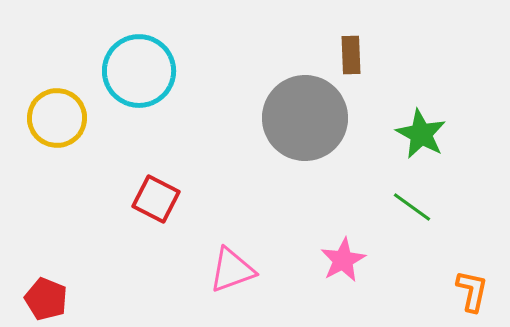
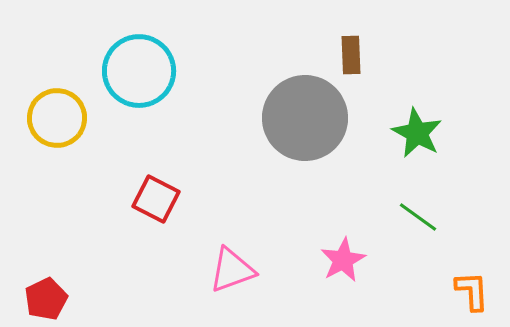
green star: moved 4 px left, 1 px up
green line: moved 6 px right, 10 px down
orange L-shape: rotated 15 degrees counterclockwise
red pentagon: rotated 24 degrees clockwise
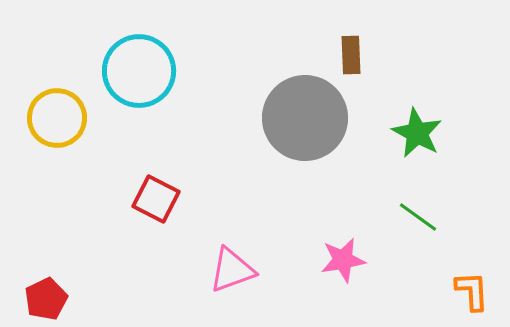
pink star: rotated 18 degrees clockwise
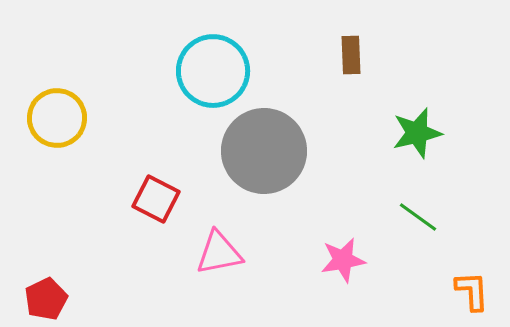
cyan circle: moved 74 px right
gray circle: moved 41 px left, 33 px down
green star: rotated 30 degrees clockwise
pink triangle: moved 13 px left, 17 px up; rotated 9 degrees clockwise
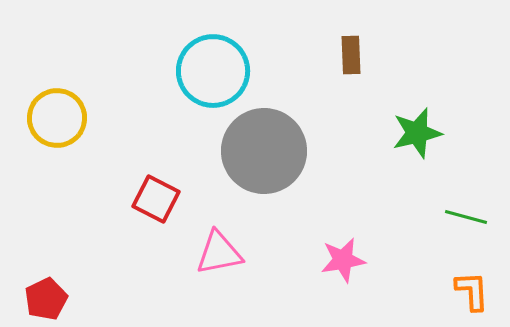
green line: moved 48 px right; rotated 21 degrees counterclockwise
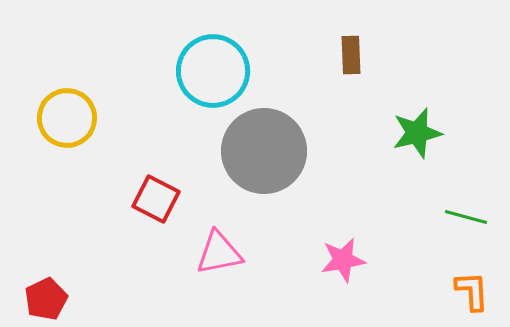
yellow circle: moved 10 px right
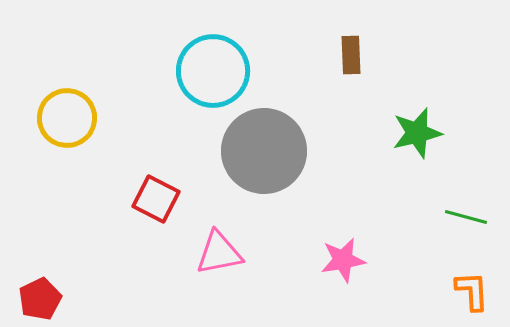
red pentagon: moved 6 px left
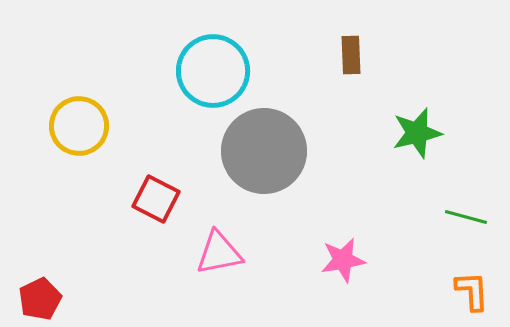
yellow circle: moved 12 px right, 8 px down
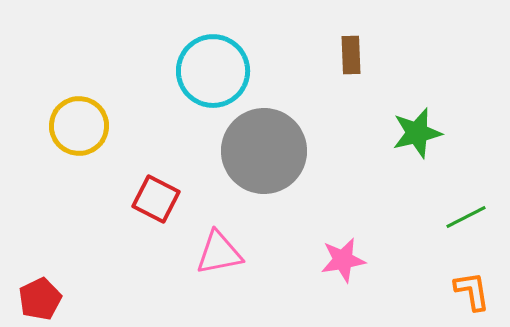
green line: rotated 42 degrees counterclockwise
orange L-shape: rotated 6 degrees counterclockwise
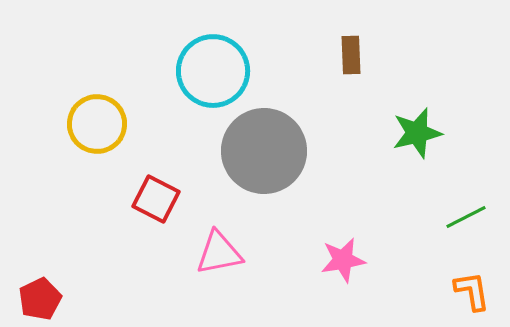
yellow circle: moved 18 px right, 2 px up
